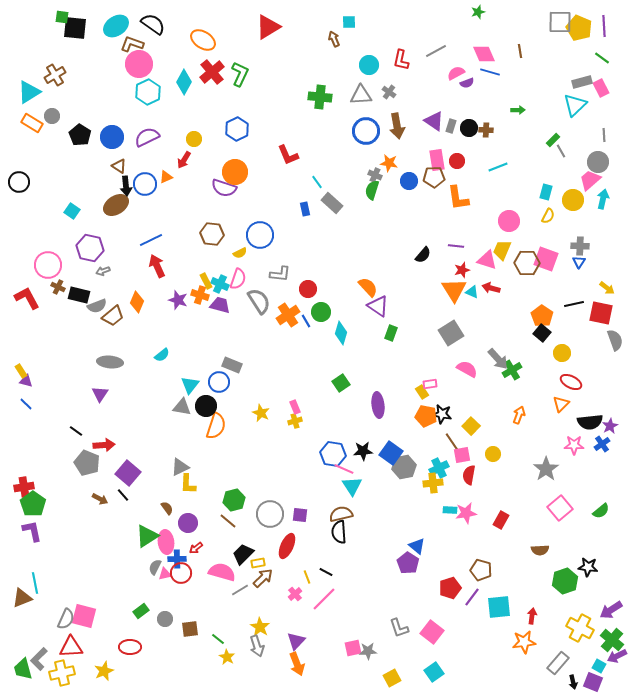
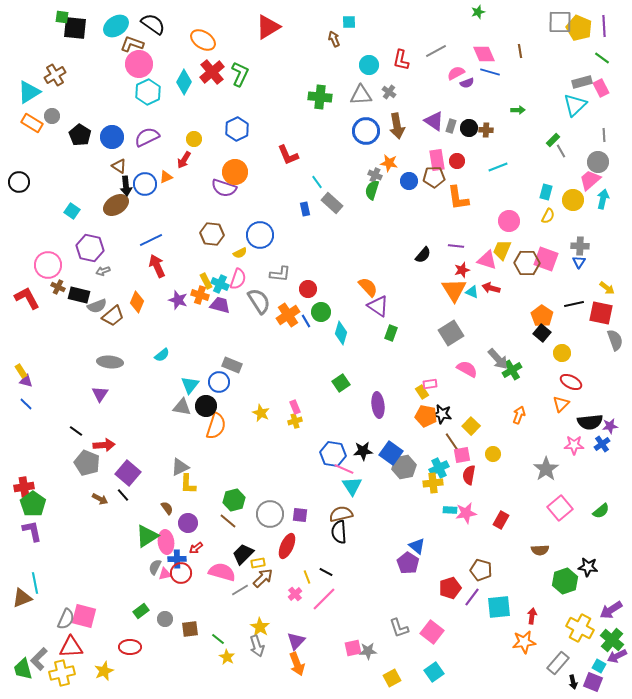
purple star at (610, 426): rotated 21 degrees clockwise
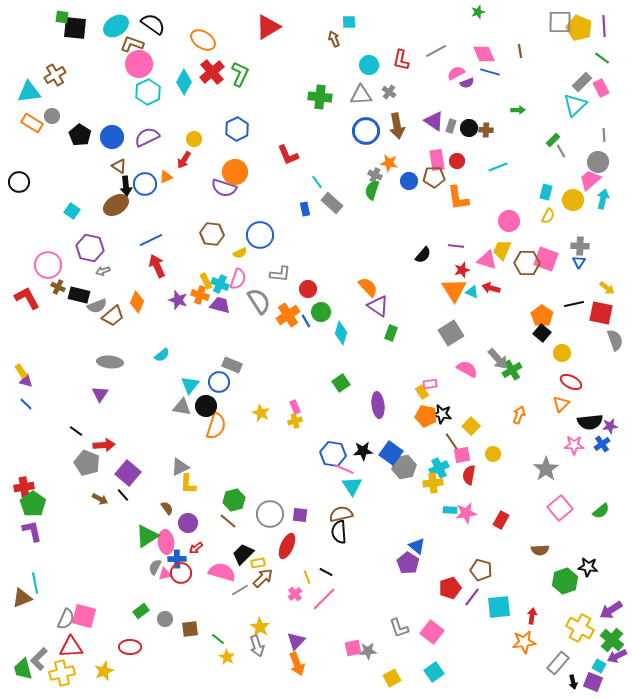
gray rectangle at (582, 82): rotated 30 degrees counterclockwise
cyan triangle at (29, 92): rotated 25 degrees clockwise
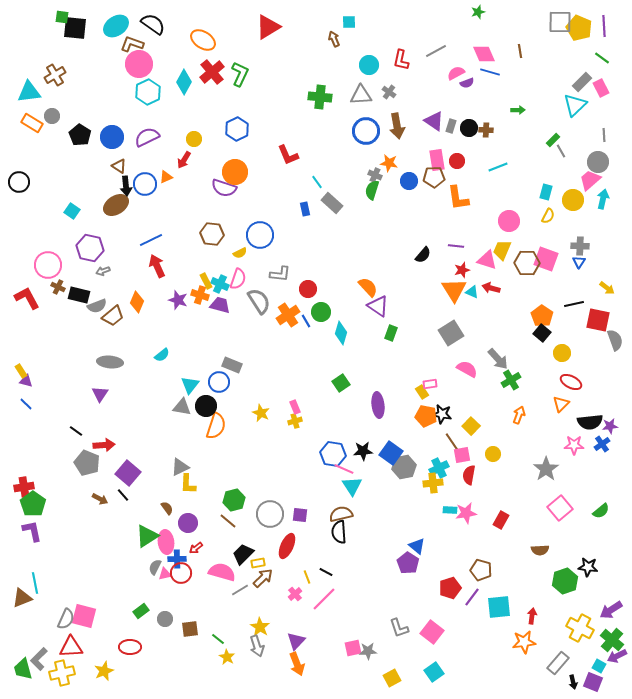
red square at (601, 313): moved 3 px left, 7 px down
green cross at (512, 370): moved 1 px left, 10 px down
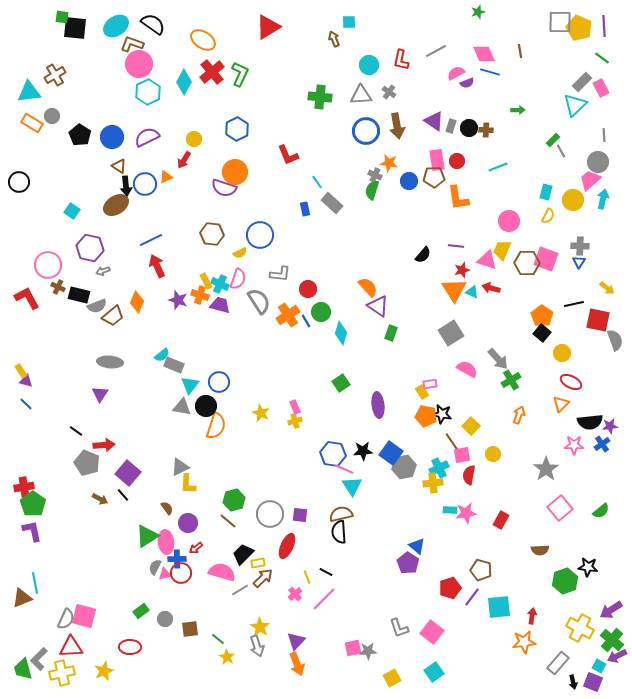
gray rectangle at (232, 365): moved 58 px left
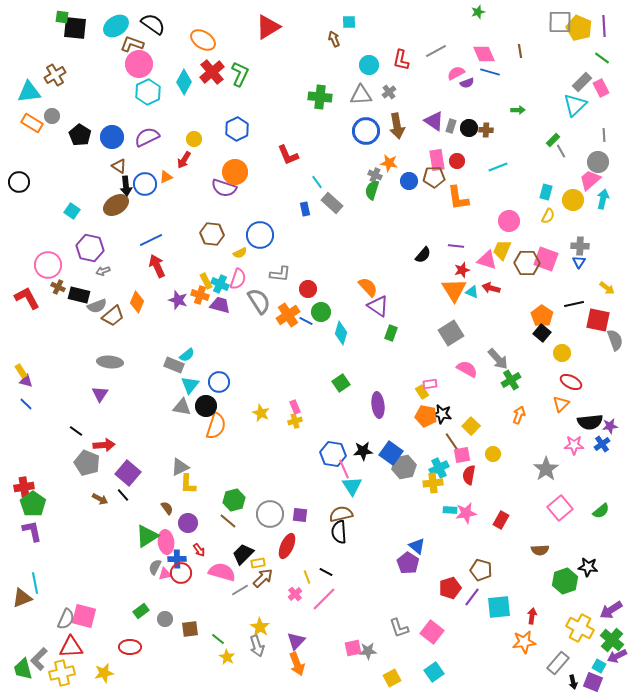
gray cross at (389, 92): rotated 16 degrees clockwise
blue line at (306, 321): rotated 32 degrees counterclockwise
cyan semicircle at (162, 355): moved 25 px right
pink line at (344, 469): rotated 42 degrees clockwise
red arrow at (196, 548): moved 3 px right, 2 px down; rotated 88 degrees counterclockwise
yellow star at (104, 671): moved 2 px down; rotated 12 degrees clockwise
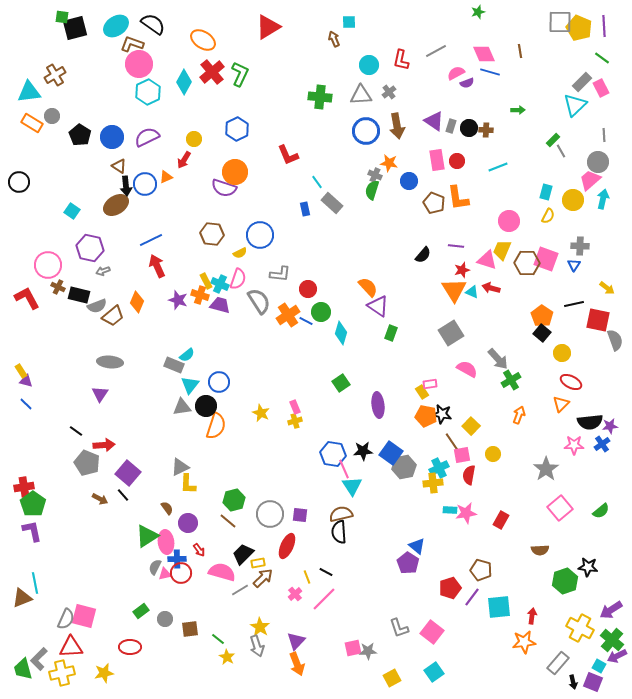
black square at (75, 28): rotated 20 degrees counterclockwise
brown pentagon at (434, 177): moved 26 px down; rotated 25 degrees clockwise
blue triangle at (579, 262): moved 5 px left, 3 px down
gray triangle at (182, 407): rotated 18 degrees counterclockwise
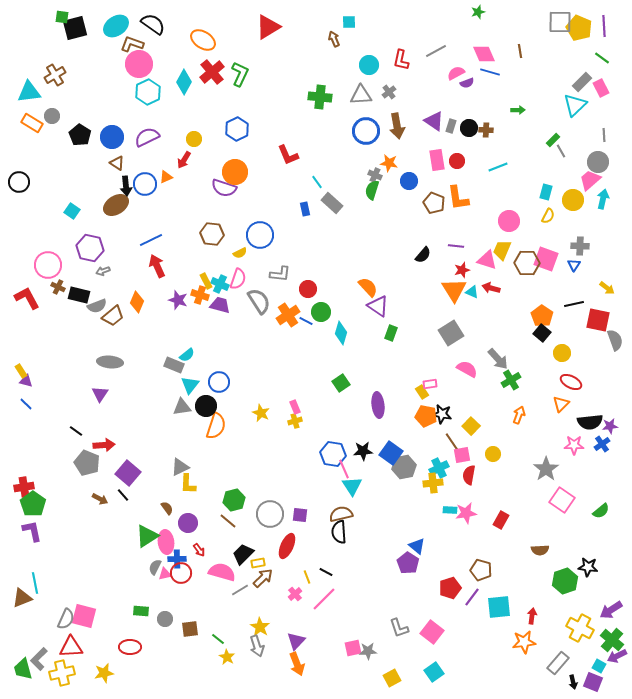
brown triangle at (119, 166): moved 2 px left, 3 px up
pink square at (560, 508): moved 2 px right, 8 px up; rotated 15 degrees counterclockwise
green rectangle at (141, 611): rotated 42 degrees clockwise
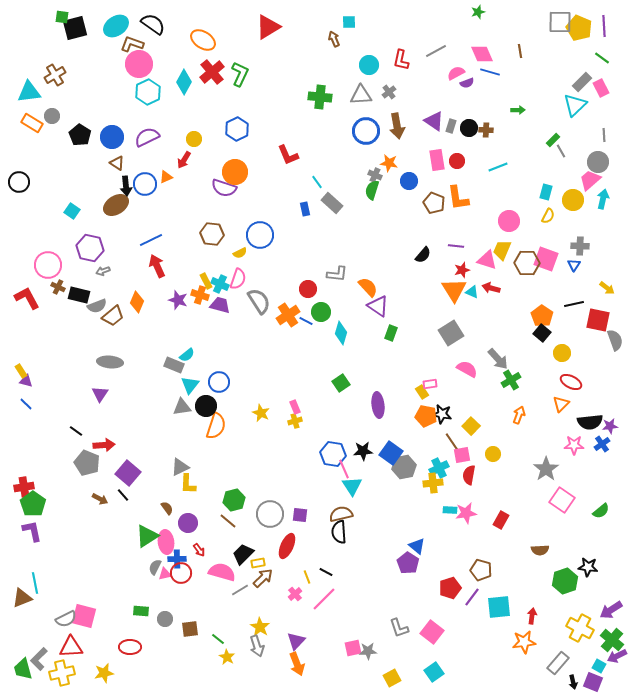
pink diamond at (484, 54): moved 2 px left
gray L-shape at (280, 274): moved 57 px right
gray semicircle at (66, 619): rotated 40 degrees clockwise
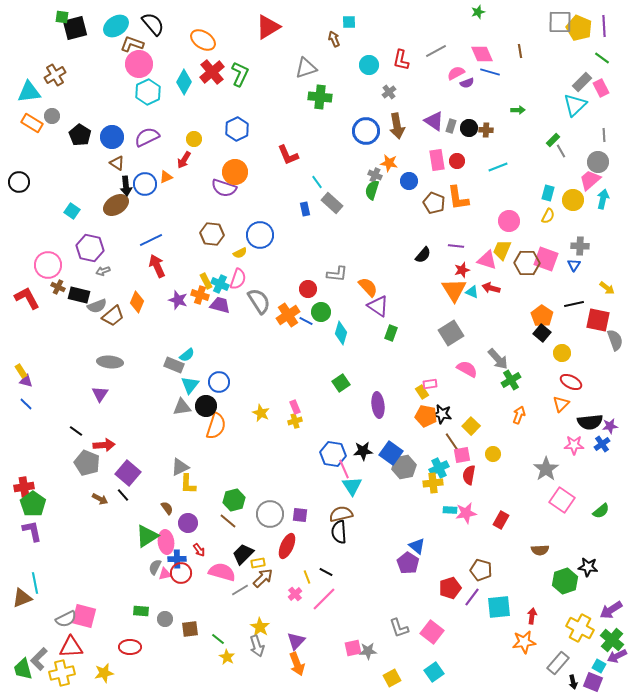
black semicircle at (153, 24): rotated 15 degrees clockwise
gray triangle at (361, 95): moved 55 px left, 27 px up; rotated 15 degrees counterclockwise
cyan rectangle at (546, 192): moved 2 px right, 1 px down
